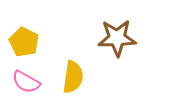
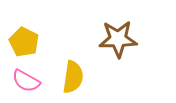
brown star: moved 1 px right, 1 px down
pink semicircle: moved 1 px up
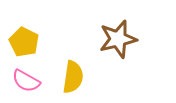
brown star: rotated 12 degrees counterclockwise
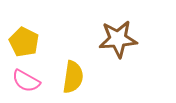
brown star: rotated 9 degrees clockwise
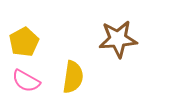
yellow pentagon: rotated 16 degrees clockwise
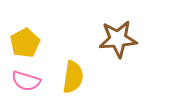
yellow pentagon: moved 1 px right, 1 px down
pink semicircle: rotated 12 degrees counterclockwise
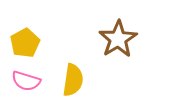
brown star: rotated 27 degrees counterclockwise
yellow semicircle: moved 3 px down
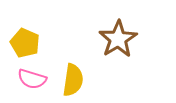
yellow pentagon: rotated 20 degrees counterclockwise
pink semicircle: moved 6 px right, 2 px up
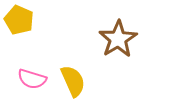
yellow pentagon: moved 6 px left, 23 px up
yellow semicircle: moved 1 px down; rotated 32 degrees counterclockwise
